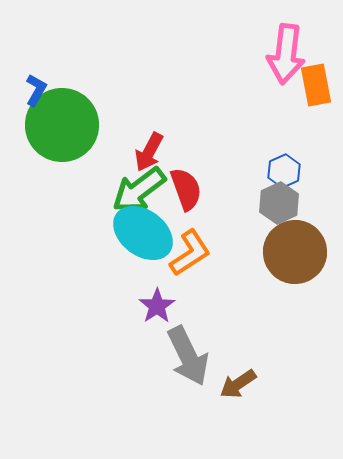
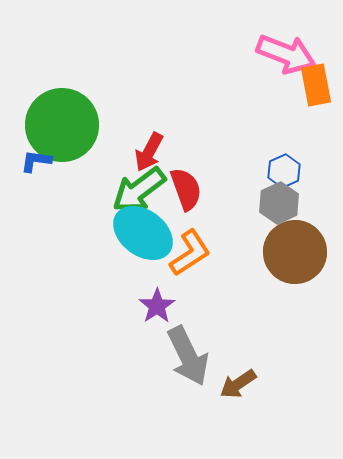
pink arrow: rotated 76 degrees counterclockwise
blue L-shape: moved 71 px down; rotated 112 degrees counterclockwise
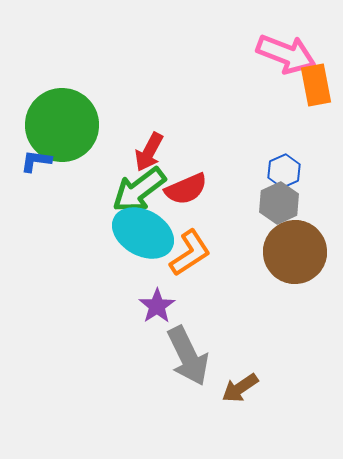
red semicircle: rotated 87 degrees clockwise
cyan ellipse: rotated 8 degrees counterclockwise
brown arrow: moved 2 px right, 4 px down
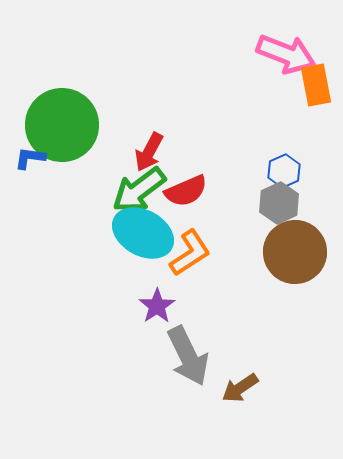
blue L-shape: moved 6 px left, 3 px up
red semicircle: moved 2 px down
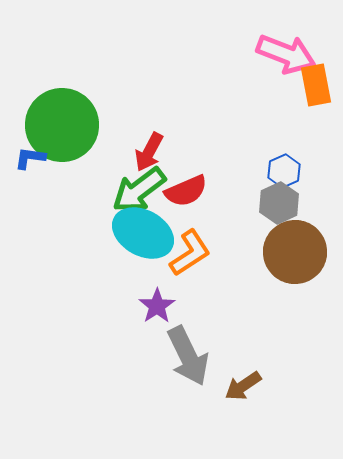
brown arrow: moved 3 px right, 2 px up
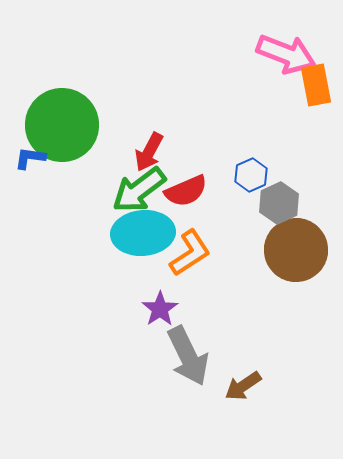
blue hexagon: moved 33 px left, 4 px down
cyan ellipse: rotated 34 degrees counterclockwise
brown circle: moved 1 px right, 2 px up
purple star: moved 3 px right, 3 px down
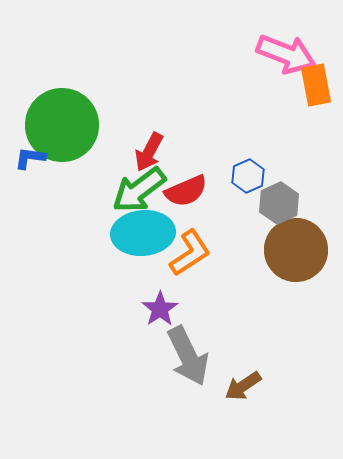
blue hexagon: moved 3 px left, 1 px down
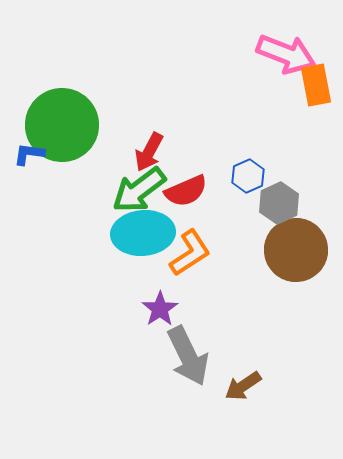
blue L-shape: moved 1 px left, 4 px up
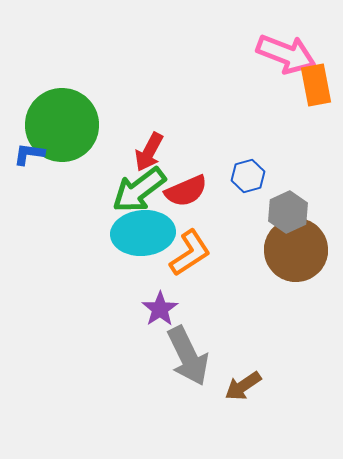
blue hexagon: rotated 8 degrees clockwise
gray hexagon: moved 9 px right, 9 px down
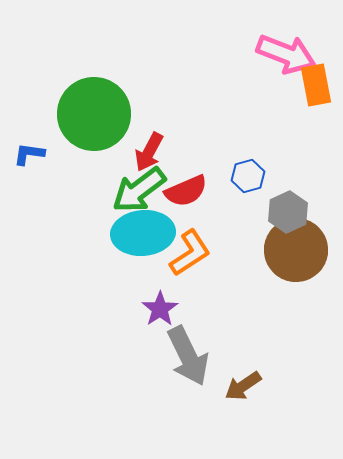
green circle: moved 32 px right, 11 px up
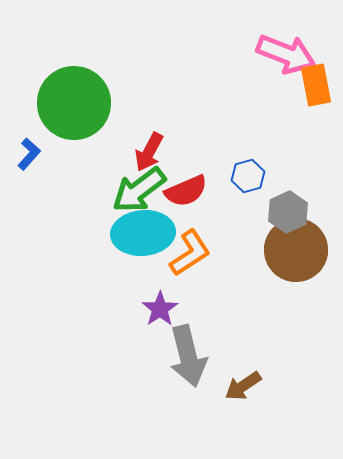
green circle: moved 20 px left, 11 px up
blue L-shape: rotated 124 degrees clockwise
gray arrow: rotated 12 degrees clockwise
